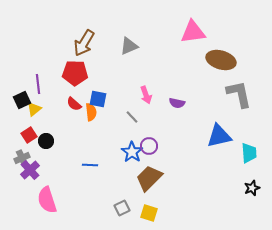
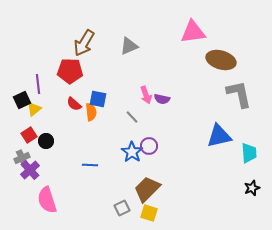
red pentagon: moved 5 px left, 2 px up
purple semicircle: moved 15 px left, 4 px up
brown trapezoid: moved 2 px left, 11 px down
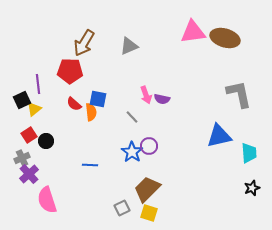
brown ellipse: moved 4 px right, 22 px up
purple cross: moved 1 px left, 4 px down
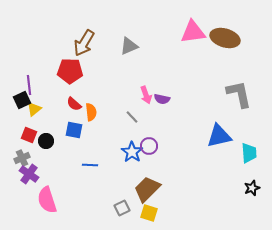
purple line: moved 9 px left, 1 px down
blue square: moved 24 px left, 31 px down
red square: rotated 35 degrees counterclockwise
purple cross: rotated 12 degrees counterclockwise
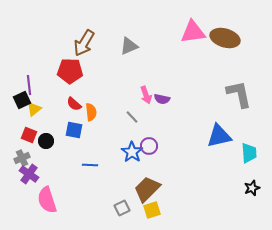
yellow square: moved 3 px right, 3 px up; rotated 36 degrees counterclockwise
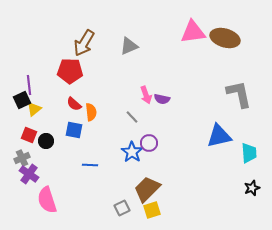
purple circle: moved 3 px up
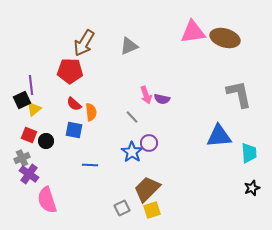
purple line: moved 2 px right
blue triangle: rotated 8 degrees clockwise
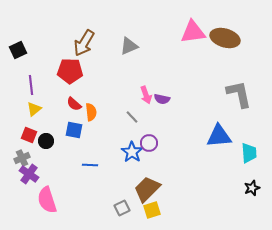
black square: moved 4 px left, 50 px up
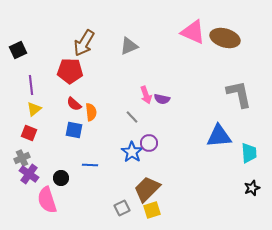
pink triangle: rotated 32 degrees clockwise
red square: moved 2 px up
black circle: moved 15 px right, 37 px down
